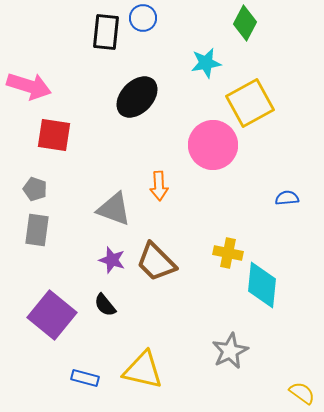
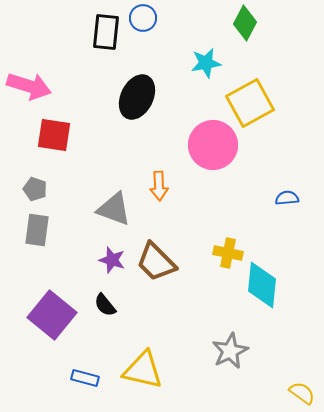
black ellipse: rotated 18 degrees counterclockwise
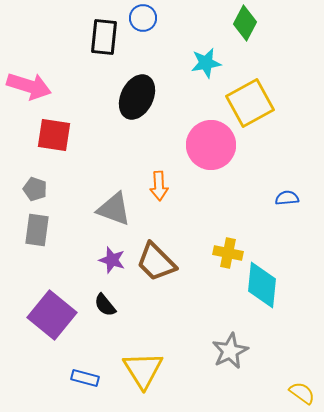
black rectangle: moved 2 px left, 5 px down
pink circle: moved 2 px left
yellow triangle: rotated 45 degrees clockwise
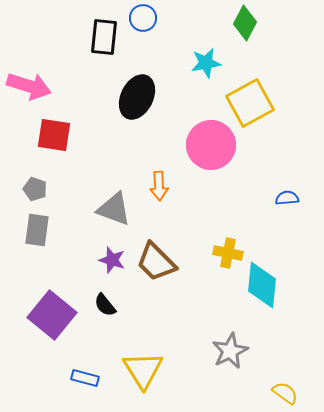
yellow semicircle: moved 17 px left
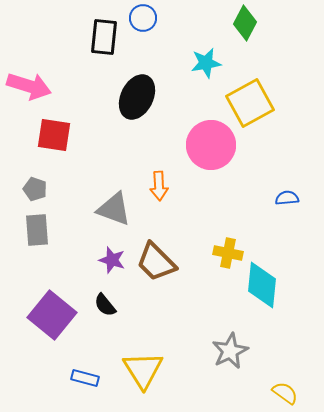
gray rectangle: rotated 12 degrees counterclockwise
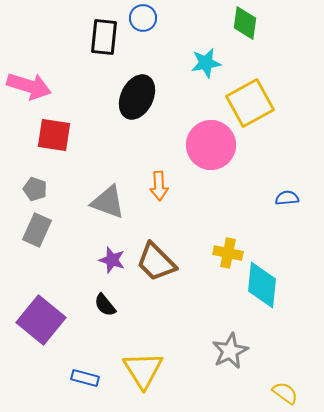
green diamond: rotated 20 degrees counterclockwise
gray triangle: moved 6 px left, 7 px up
gray rectangle: rotated 28 degrees clockwise
purple square: moved 11 px left, 5 px down
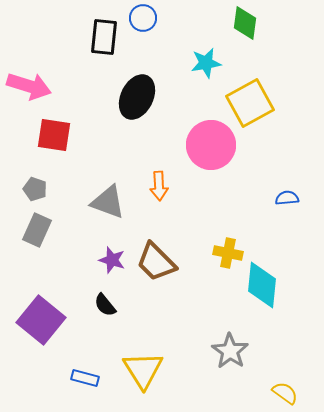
gray star: rotated 12 degrees counterclockwise
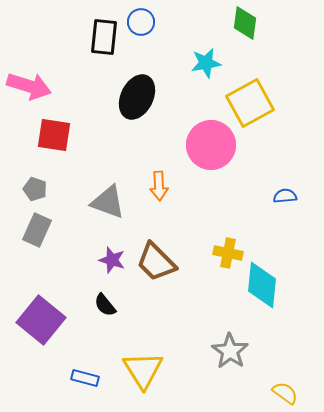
blue circle: moved 2 px left, 4 px down
blue semicircle: moved 2 px left, 2 px up
